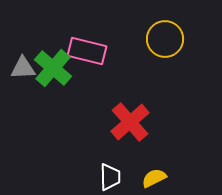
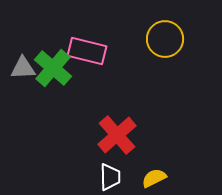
red cross: moved 13 px left, 13 px down
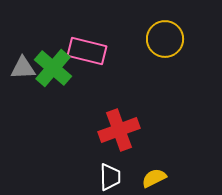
red cross: moved 2 px right, 5 px up; rotated 21 degrees clockwise
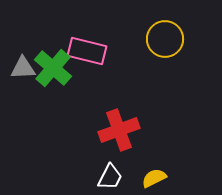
white trapezoid: rotated 28 degrees clockwise
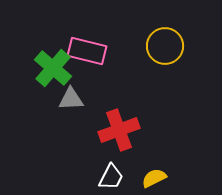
yellow circle: moved 7 px down
gray triangle: moved 48 px right, 31 px down
white trapezoid: moved 1 px right
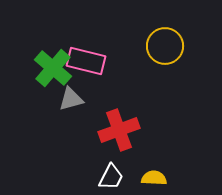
pink rectangle: moved 1 px left, 10 px down
gray triangle: rotated 12 degrees counterclockwise
yellow semicircle: rotated 30 degrees clockwise
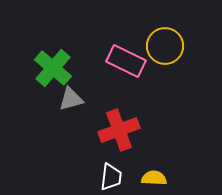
pink rectangle: moved 40 px right; rotated 12 degrees clockwise
white trapezoid: rotated 20 degrees counterclockwise
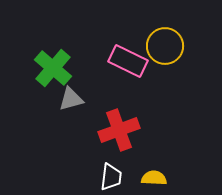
pink rectangle: moved 2 px right
